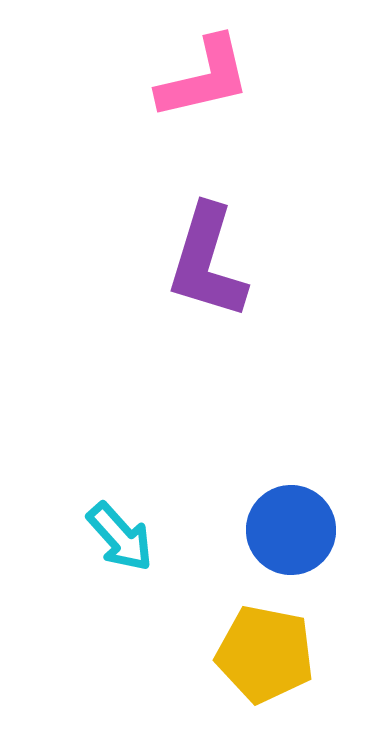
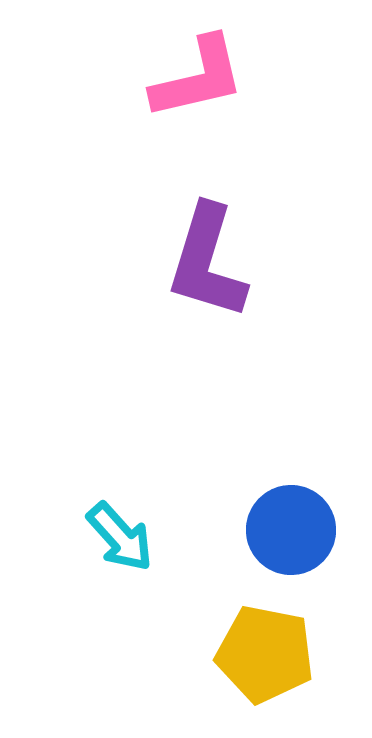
pink L-shape: moved 6 px left
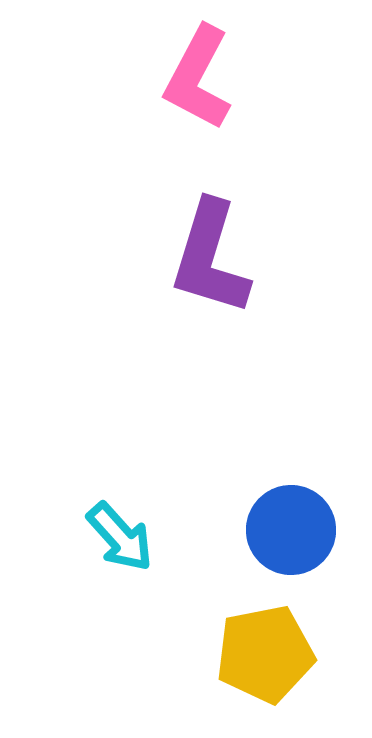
pink L-shape: rotated 131 degrees clockwise
purple L-shape: moved 3 px right, 4 px up
yellow pentagon: rotated 22 degrees counterclockwise
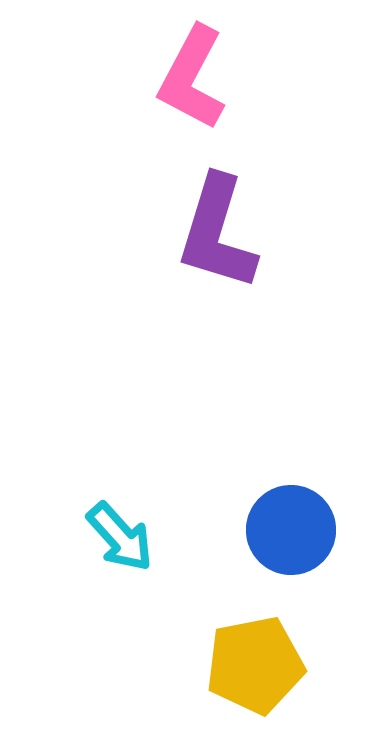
pink L-shape: moved 6 px left
purple L-shape: moved 7 px right, 25 px up
yellow pentagon: moved 10 px left, 11 px down
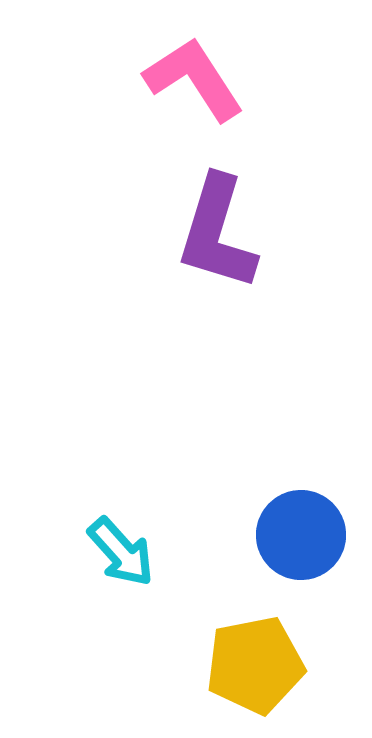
pink L-shape: moved 2 px right, 1 px down; rotated 119 degrees clockwise
blue circle: moved 10 px right, 5 px down
cyan arrow: moved 1 px right, 15 px down
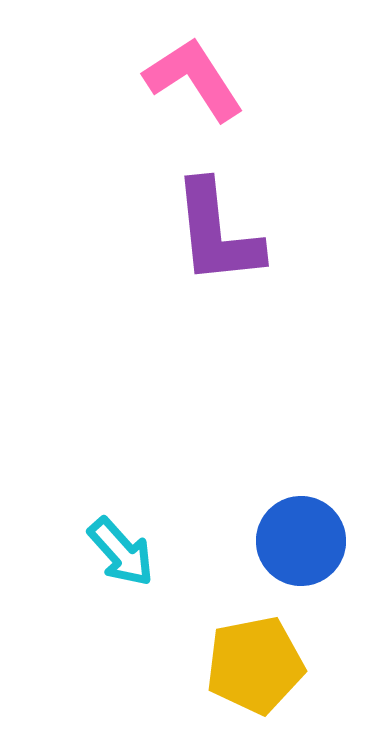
purple L-shape: rotated 23 degrees counterclockwise
blue circle: moved 6 px down
